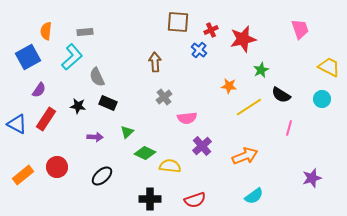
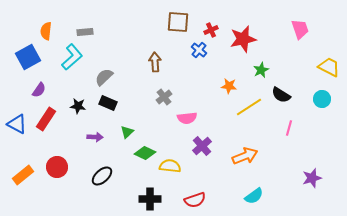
gray semicircle: moved 7 px right; rotated 72 degrees clockwise
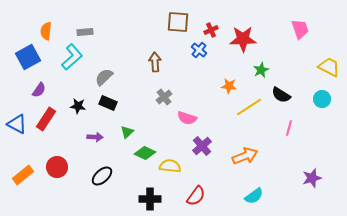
red star: rotated 12 degrees clockwise
pink semicircle: rotated 24 degrees clockwise
red semicircle: moved 1 px right, 4 px up; rotated 35 degrees counterclockwise
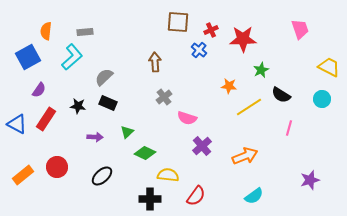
yellow semicircle: moved 2 px left, 9 px down
purple star: moved 2 px left, 2 px down
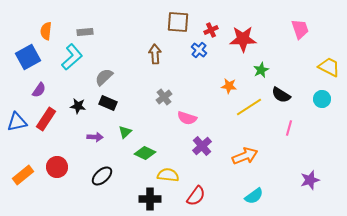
brown arrow: moved 8 px up
blue triangle: moved 2 px up; rotated 40 degrees counterclockwise
green triangle: moved 2 px left
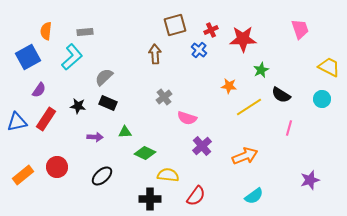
brown square: moved 3 px left, 3 px down; rotated 20 degrees counterclockwise
green triangle: rotated 40 degrees clockwise
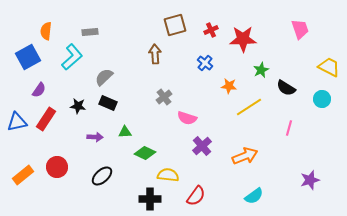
gray rectangle: moved 5 px right
blue cross: moved 6 px right, 13 px down
black semicircle: moved 5 px right, 7 px up
